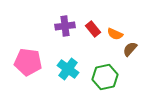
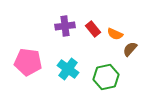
green hexagon: moved 1 px right
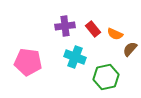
cyan cross: moved 7 px right, 12 px up; rotated 15 degrees counterclockwise
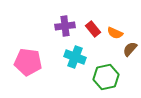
orange semicircle: moved 1 px up
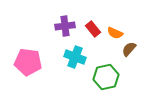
brown semicircle: moved 1 px left
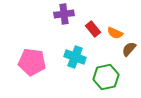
purple cross: moved 1 px left, 12 px up
pink pentagon: moved 4 px right
